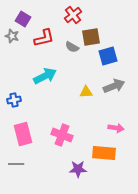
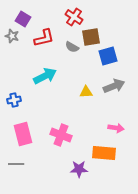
red cross: moved 1 px right, 2 px down; rotated 18 degrees counterclockwise
pink cross: moved 1 px left
purple star: moved 1 px right
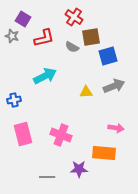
gray line: moved 31 px right, 13 px down
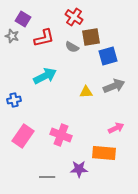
pink arrow: rotated 35 degrees counterclockwise
pink rectangle: moved 2 px down; rotated 50 degrees clockwise
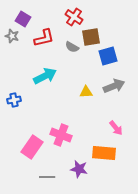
pink arrow: rotated 77 degrees clockwise
pink rectangle: moved 9 px right, 11 px down
purple star: rotated 12 degrees clockwise
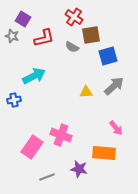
brown square: moved 2 px up
cyan arrow: moved 11 px left
gray arrow: rotated 20 degrees counterclockwise
gray line: rotated 21 degrees counterclockwise
